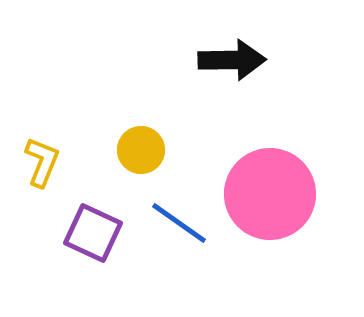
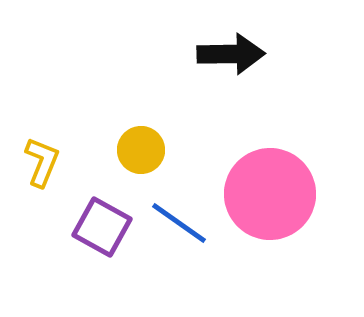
black arrow: moved 1 px left, 6 px up
purple square: moved 9 px right, 6 px up; rotated 4 degrees clockwise
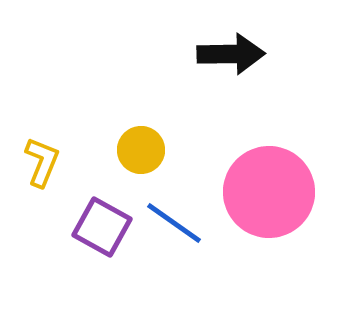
pink circle: moved 1 px left, 2 px up
blue line: moved 5 px left
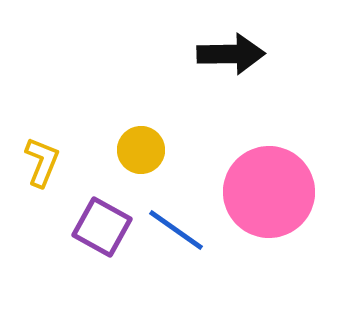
blue line: moved 2 px right, 7 px down
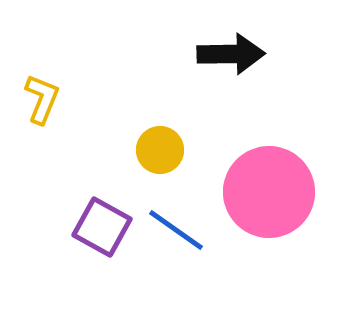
yellow circle: moved 19 px right
yellow L-shape: moved 63 px up
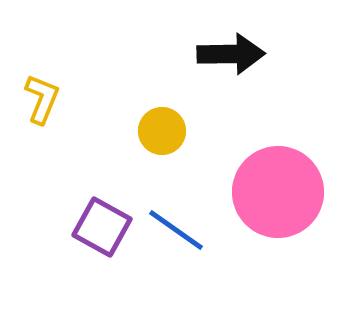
yellow circle: moved 2 px right, 19 px up
pink circle: moved 9 px right
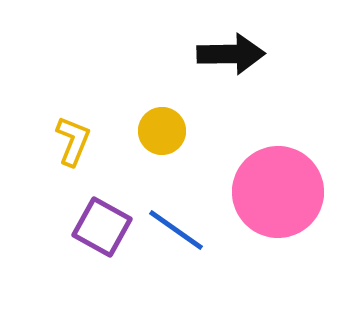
yellow L-shape: moved 31 px right, 42 px down
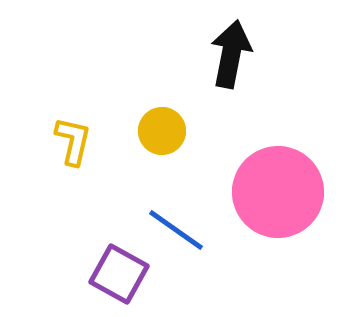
black arrow: rotated 78 degrees counterclockwise
yellow L-shape: rotated 9 degrees counterclockwise
purple square: moved 17 px right, 47 px down
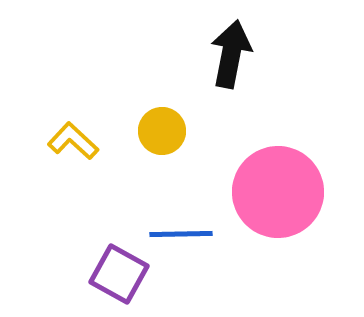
yellow L-shape: rotated 60 degrees counterclockwise
blue line: moved 5 px right, 4 px down; rotated 36 degrees counterclockwise
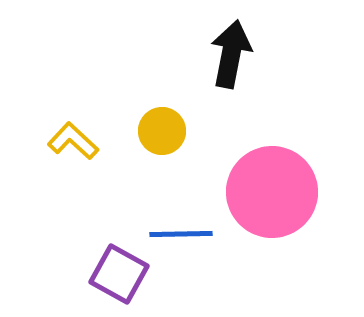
pink circle: moved 6 px left
